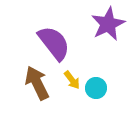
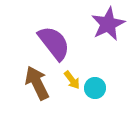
cyan circle: moved 1 px left
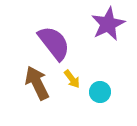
yellow arrow: moved 1 px up
cyan circle: moved 5 px right, 4 px down
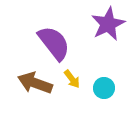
brown arrow: moved 2 px left; rotated 44 degrees counterclockwise
cyan circle: moved 4 px right, 4 px up
